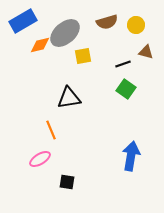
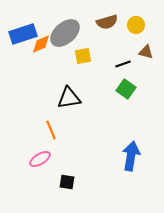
blue rectangle: moved 13 px down; rotated 12 degrees clockwise
orange diamond: moved 1 px right, 1 px up; rotated 10 degrees counterclockwise
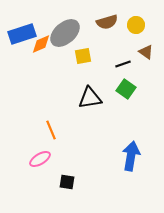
blue rectangle: moved 1 px left
brown triangle: rotated 21 degrees clockwise
black triangle: moved 21 px right
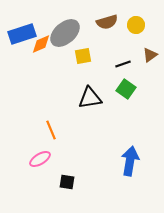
brown triangle: moved 4 px right, 3 px down; rotated 49 degrees clockwise
blue arrow: moved 1 px left, 5 px down
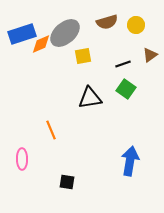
pink ellipse: moved 18 px left; rotated 60 degrees counterclockwise
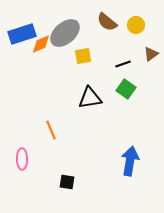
brown semicircle: rotated 55 degrees clockwise
brown triangle: moved 1 px right, 1 px up
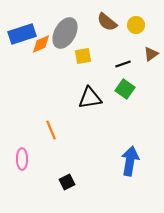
gray ellipse: rotated 20 degrees counterclockwise
green square: moved 1 px left
black square: rotated 35 degrees counterclockwise
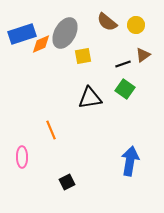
brown triangle: moved 8 px left, 1 px down
pink ellipse: moved 2 px up
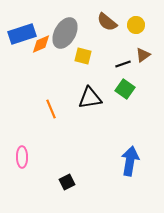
yellow square: rotated 24 degrees clockwise
orange line: moved 21 px up
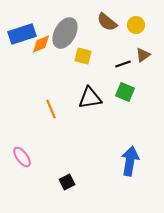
green square: moved 3 px down; rotated 12 degrees counterclockwise
pink ellipse: rotated 35 degrees counterclockwise
